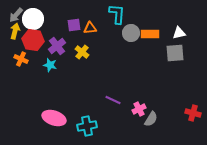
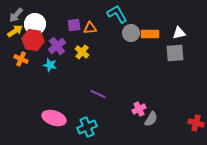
cyan L-shape: rotated 35 degrees counterclockwise
white circle: moved 2 px right, 5 px down
yellow arrow: rotated 42 degrees clockwise
purple line: moved 15 px left, 6 px up
red cross: moved 3 px right, 10 px down
cyan cross: moved 1 px down; rotated 12 degrees counterclockwise
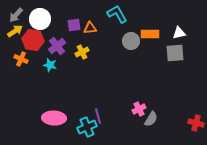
white circle: moved 5 px right, 5 px up
gray circle: moved 8 px down
yellow cross: rotated 24 degrees clockwise
purple line: moved 22 px down; rotated 49 degrees clockwise
pink ellipse: rotated 15 degrees counterclockwise
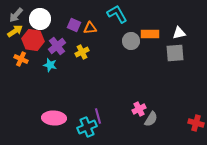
purple square: rotated 32 degrees clockwise
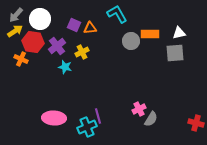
red hexagon: moved 2 px down
cyan star: moved 15 px right, 2 px down
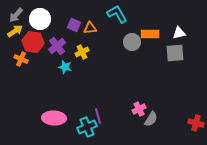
gray circle: moved 1 px right, 1 px down
